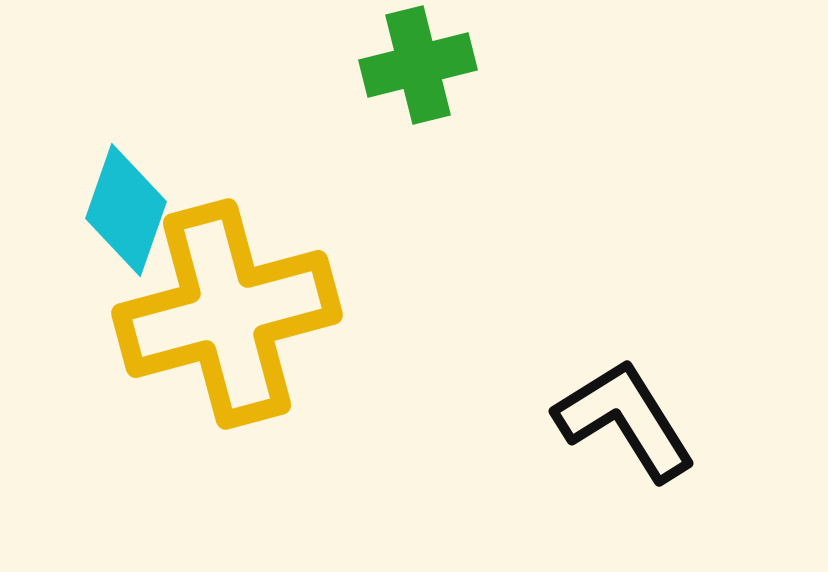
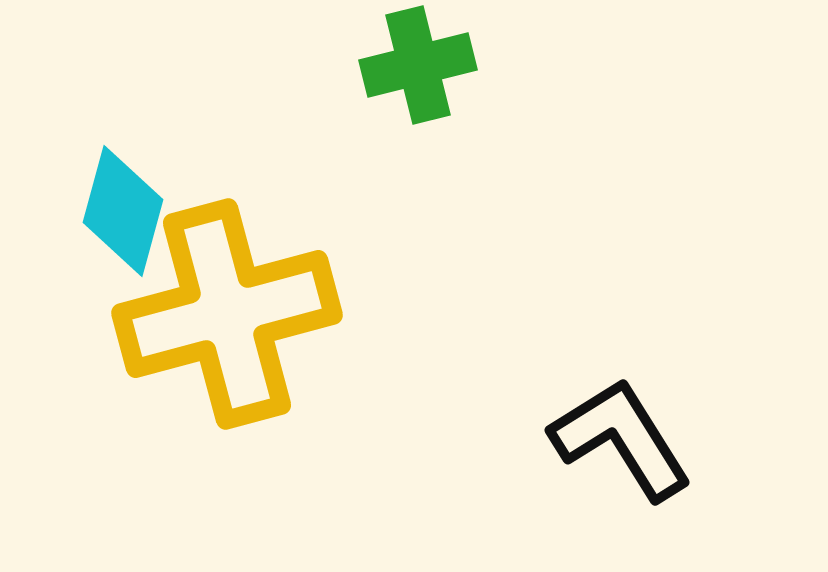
cyan diamond: moved 3 px left, 1 px down; rotated 4 degrees counterclockwise
black L-shape: moved 4 px left, 19 px down
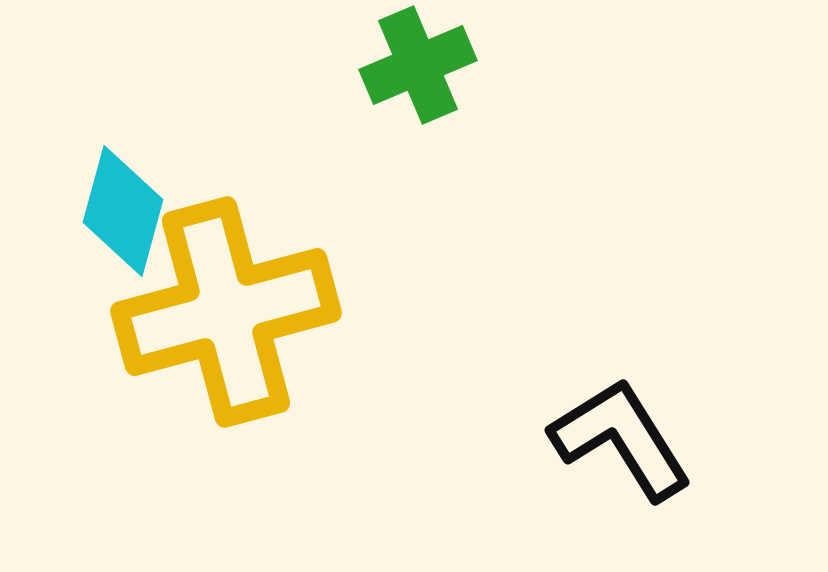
green cross: rotated 9 degrees counterclockwise
yellow cross: moved 1 px left, 2 px up
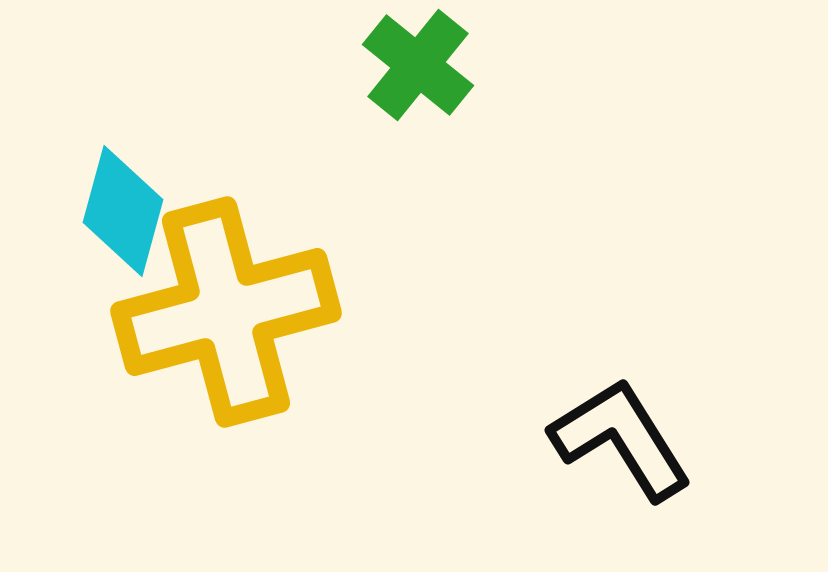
green cross: rotated 28 degrees counterclockwise
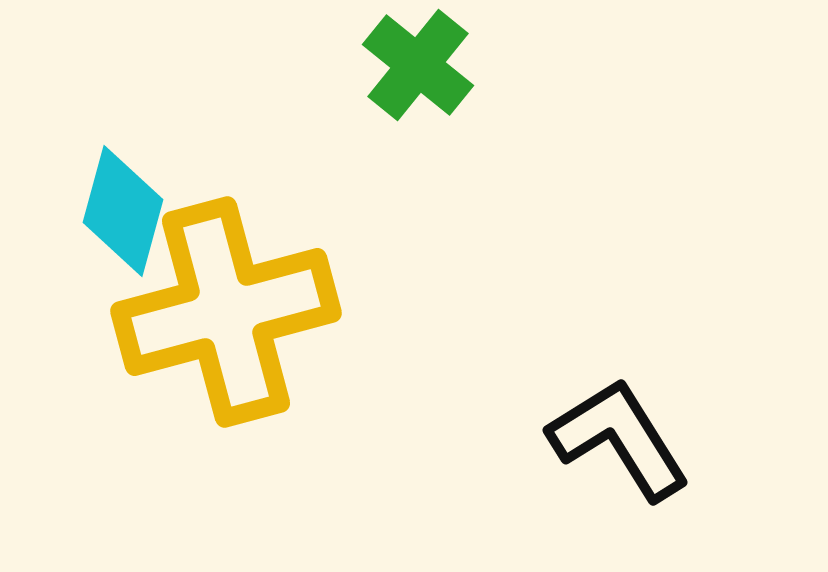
black L-shape: moved 2 px left
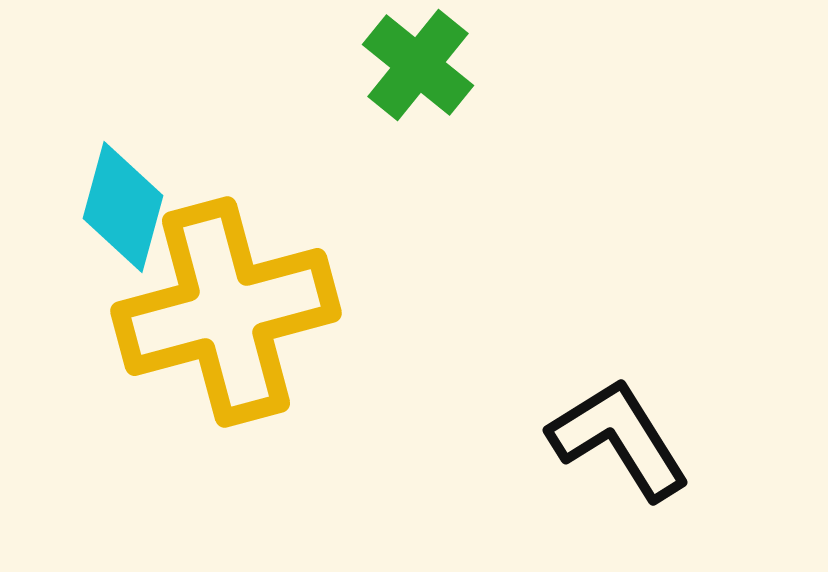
cyan diamond: moved 4 px up
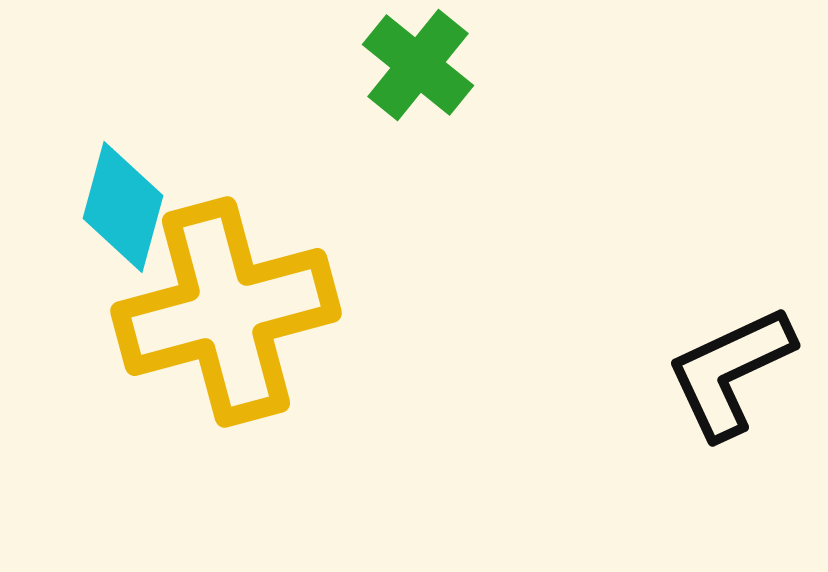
black L-shape: moved 111 px right, 67 px up; rotated 83 degrees counterclockwise
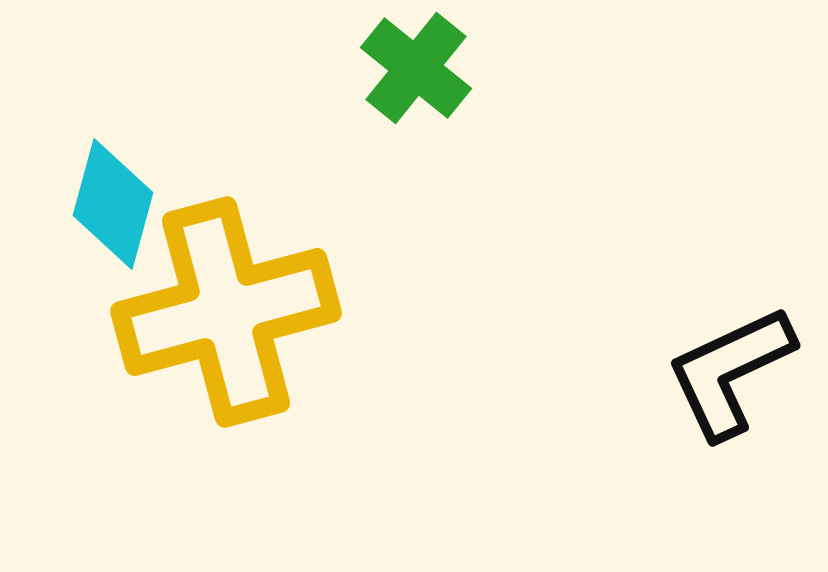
green cross: moved 2 px left, 3 px down
cyan diamond: moved 10 px left, 3 px up
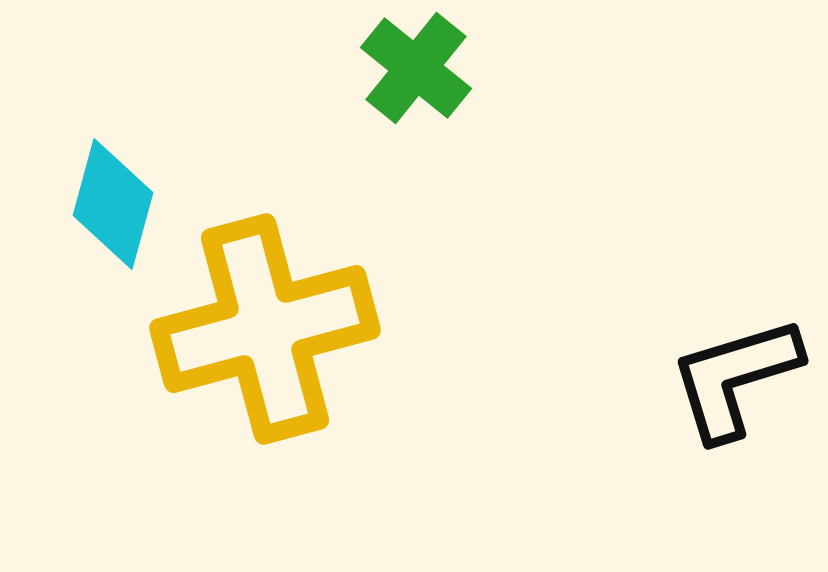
yellow cross: moved 39 px right, 17 px down
black L-shape: moved 5 px right, 6 px down; rotated 8 degrees clockwise
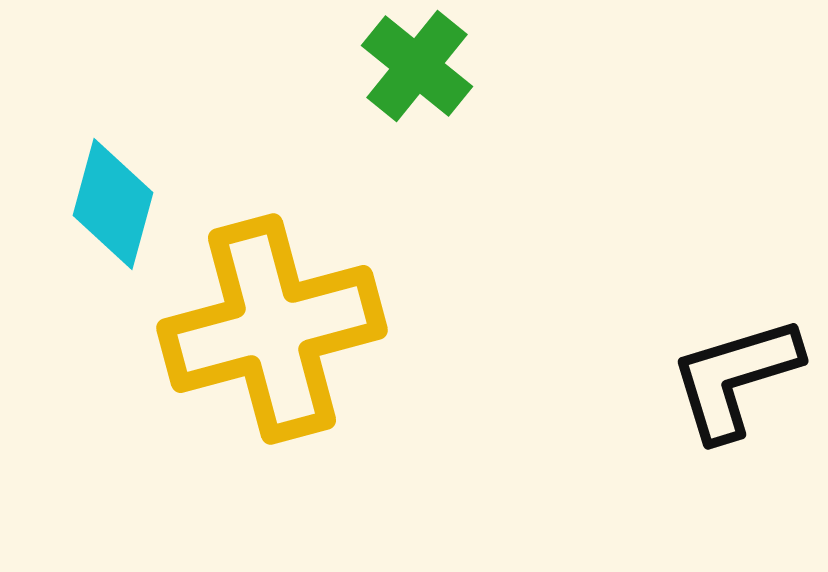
green cross: moved 1 px right, 2 px up
yellow cross: moved 7 px right
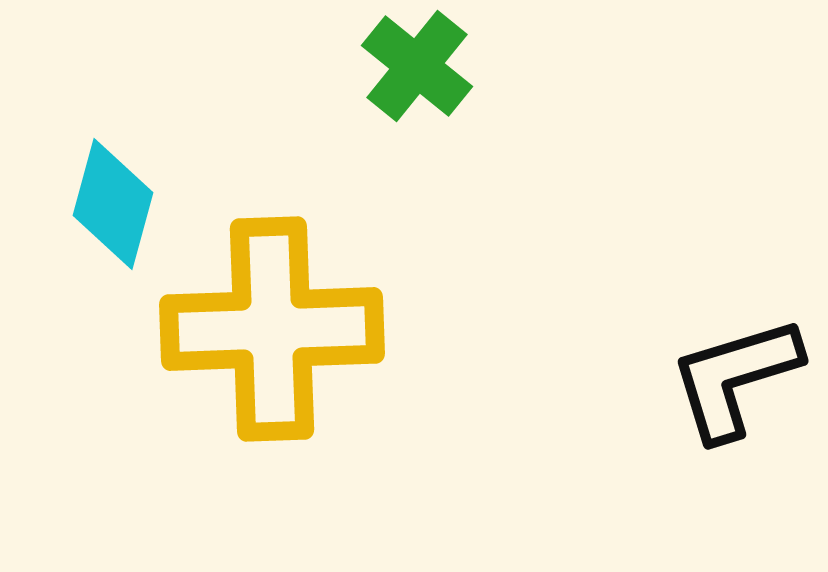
yellow cross: rotated 13 degrees clockwise
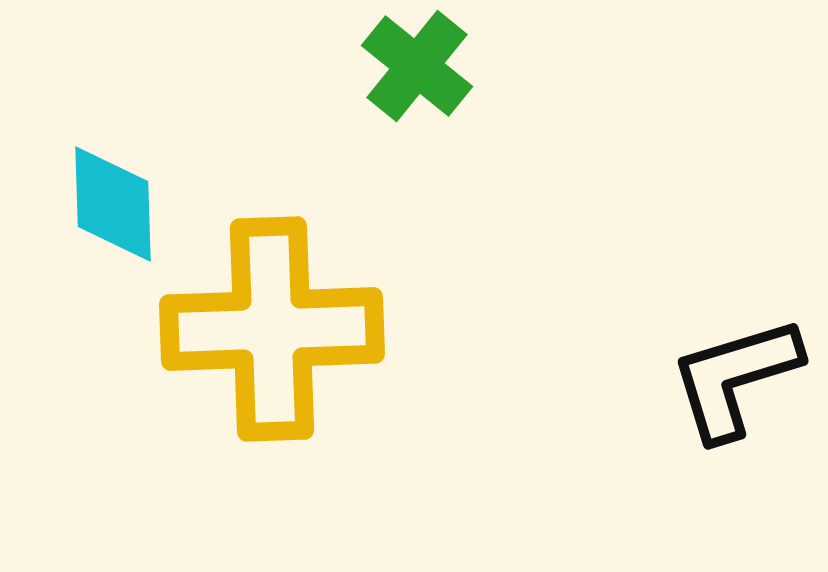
cyan diamond: rotated 17 degrees counterclockwise
